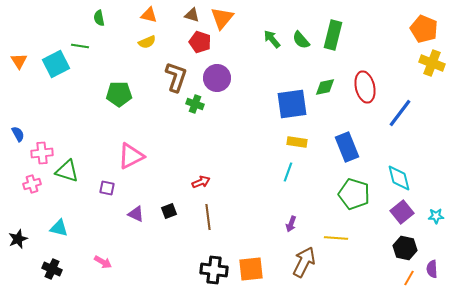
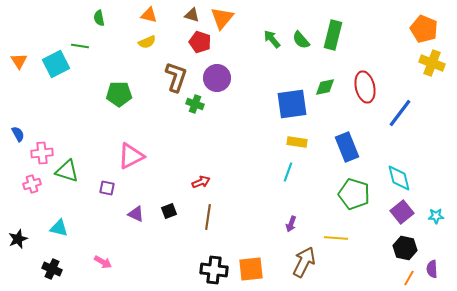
brown line at (208, 217): rotated 15 degrees clockwise
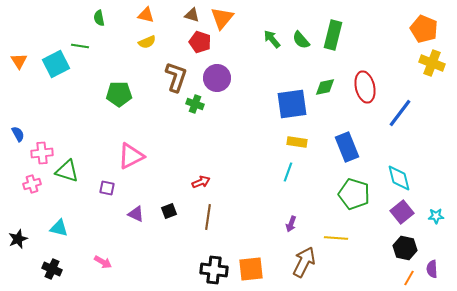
orange triangle at (149, 15): moved 3 px left
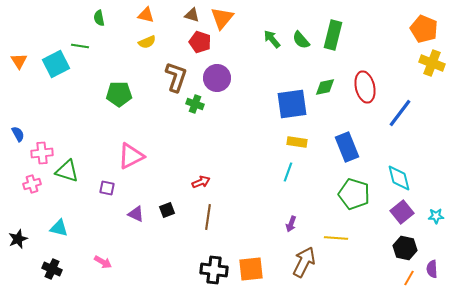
black square at (169, 211): moved 2 px left, 1 px up
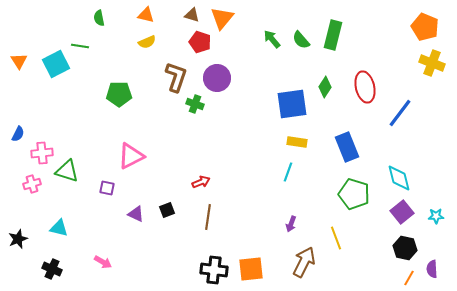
orange pentagon at (424, 29): moved 1 px right, 2 px up
green diamond at (325, 87): rotated 45 degrees counterclockwise
blue semicircle at (18, 134): rotated 56 degrees clockwise
yellow line at (336, 238): rotated 65 degrees clockwise
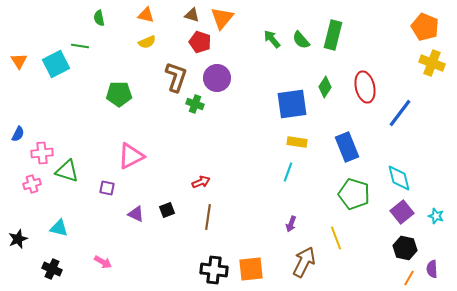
cyan star at (436, 216): rotated 21 degrees clockwise
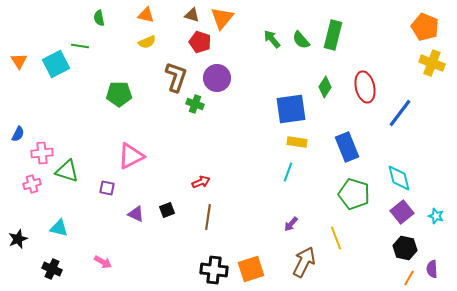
blue square at (292, 104): moved 1 px left, 5 px down
purple arrow at (291, 224): rotated 21 degrees clockwise
orange square at (251, 269): rotated 12 degrees counterclockwise
